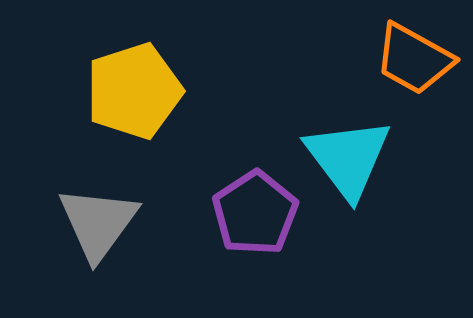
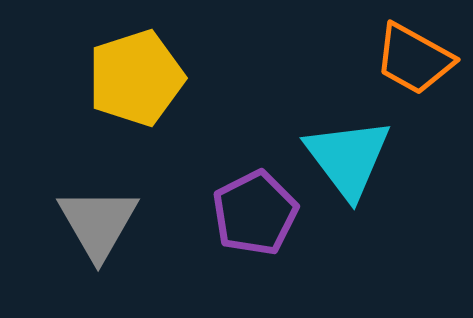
yellow pentagon: moved 2 px right, 13 px up
purple pentagon: rotated 6 degrees clockwise
gray triangle: rotated 6 degrees counterclockwise
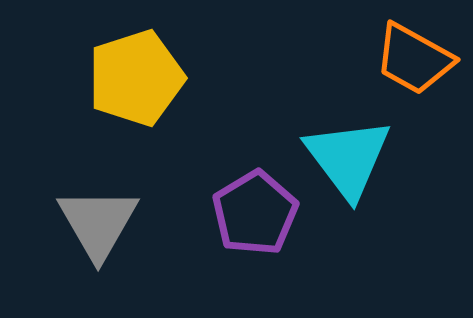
purple pentagon: rotated 4 degrees counterclockwise
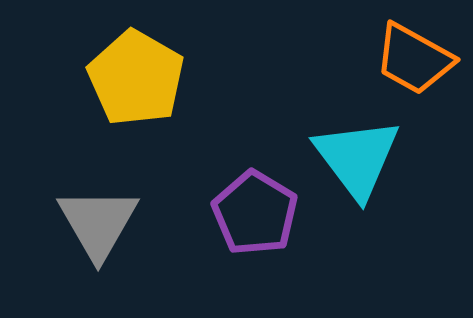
yellow pentagon: rotated 24 degrees counterclockwise
cyan triangle: moved 9 px right
purple pentagon: rotated 10 degrees counterclockwise
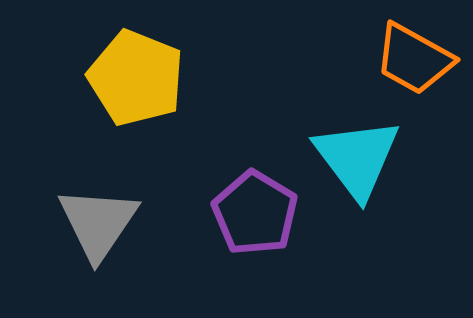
yellow pentagon: rotated 8 degrees counterclockwise
gray triangle: rotated 4 degrees clockwise
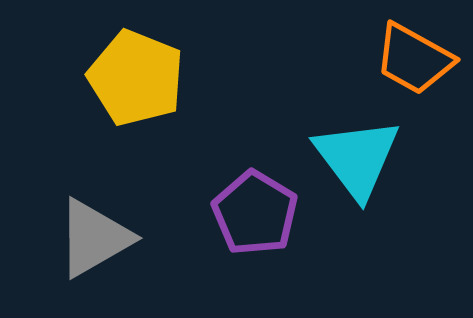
gray triangle: moved 4 px left, 15 px down; rotated 26 degrees clockwise
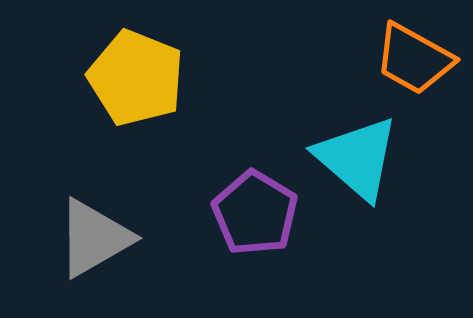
cyan triangle: rotated 12 degrees counterclockwise
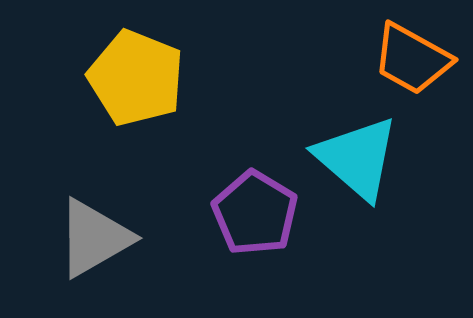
orange trapezoid: moved 2 px left
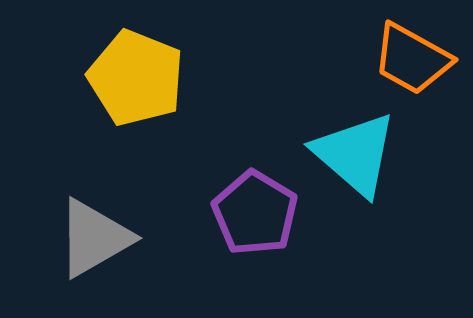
cyan triangle: moved 2 px left, 4 px up
